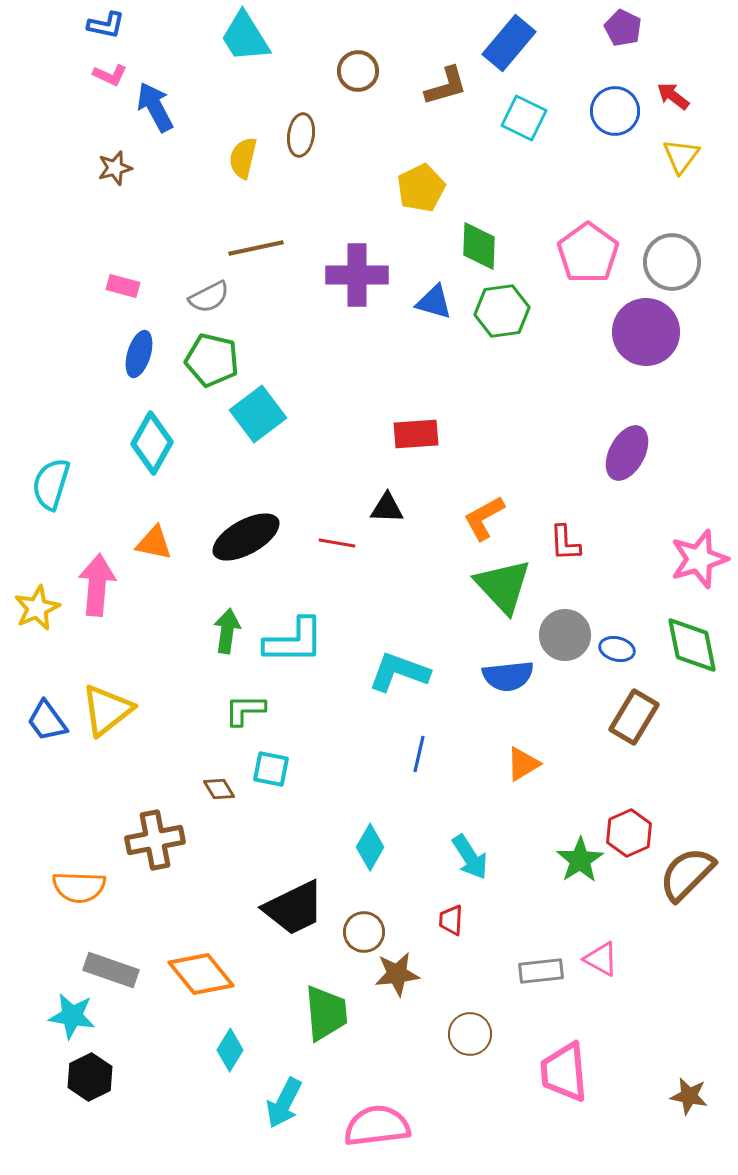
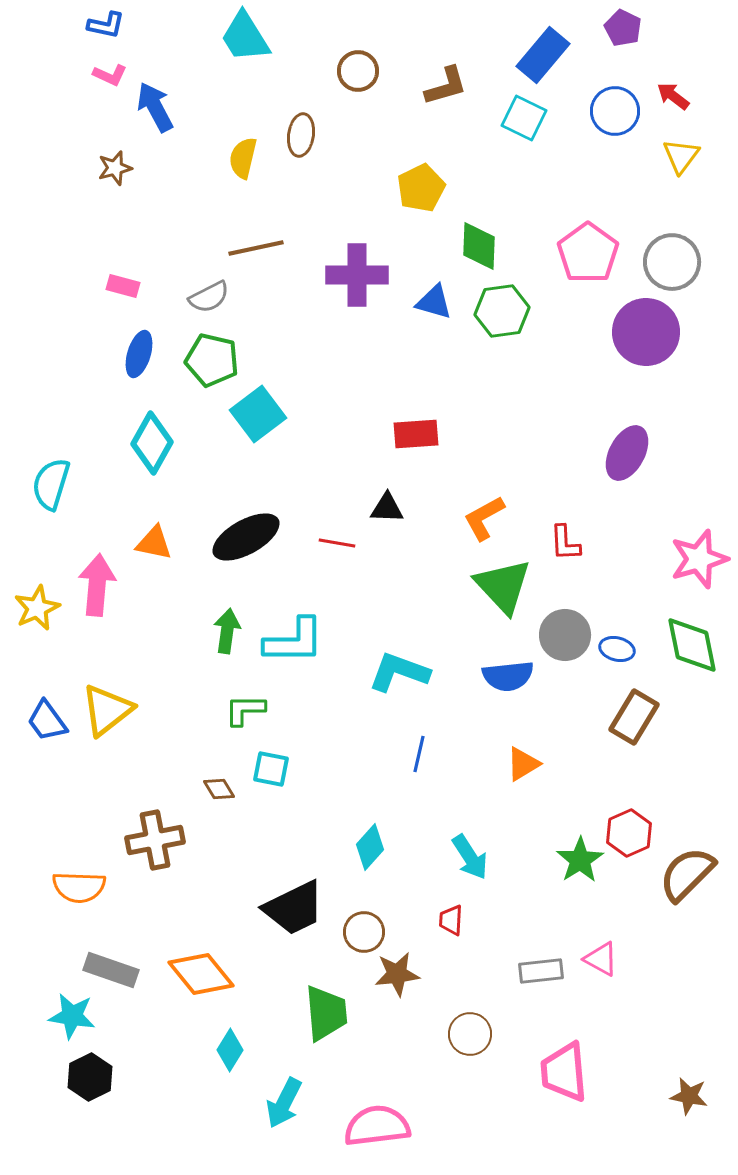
blue rectangle at (509, 43): moved 34 px right, 12 px down
cyan diamond at (370, 847): rotated 12 degrees clockwise
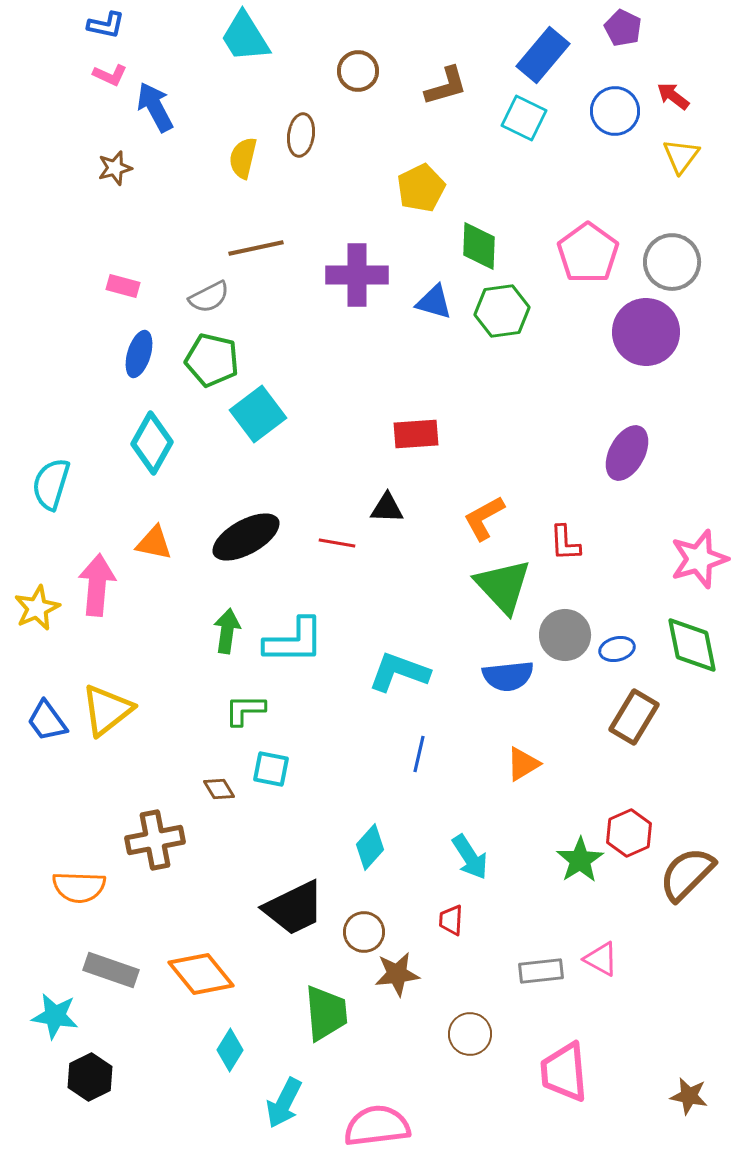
blue ellipse at (617, 649): rotated 28 degrees counterclockwise
cyan star at (72, 1016): moved 17 px left
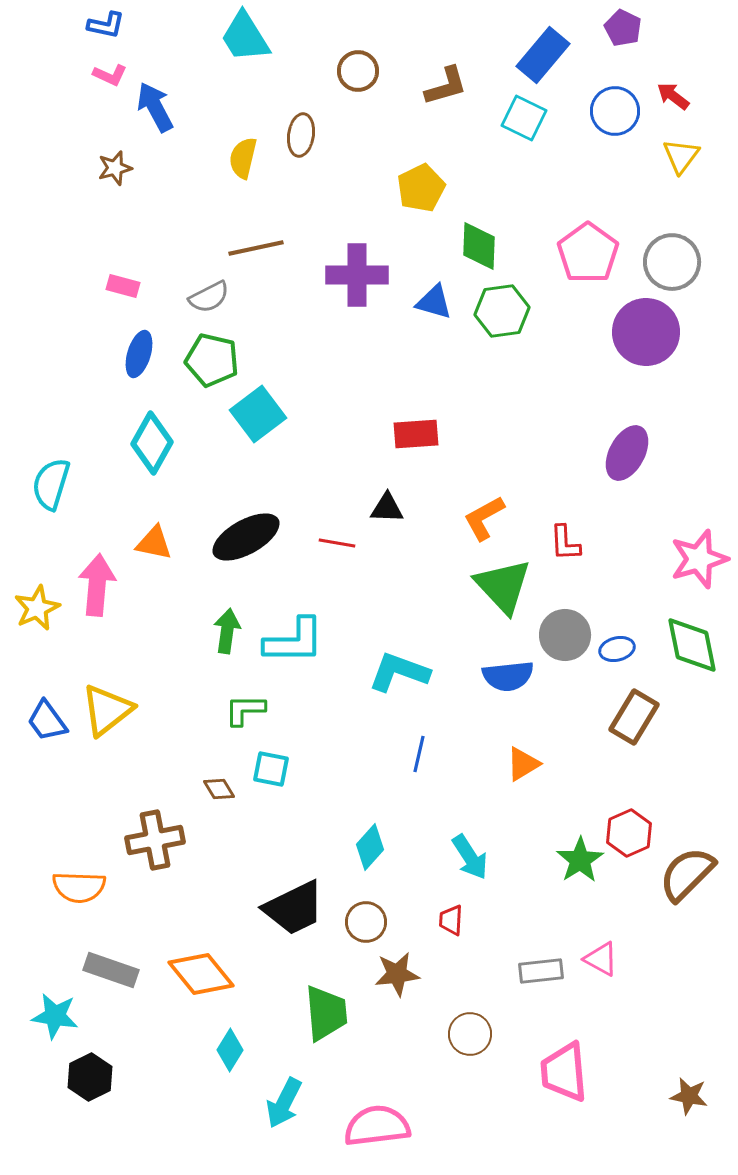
brown circle at (364, 932): moved 2 px right, 10 px up
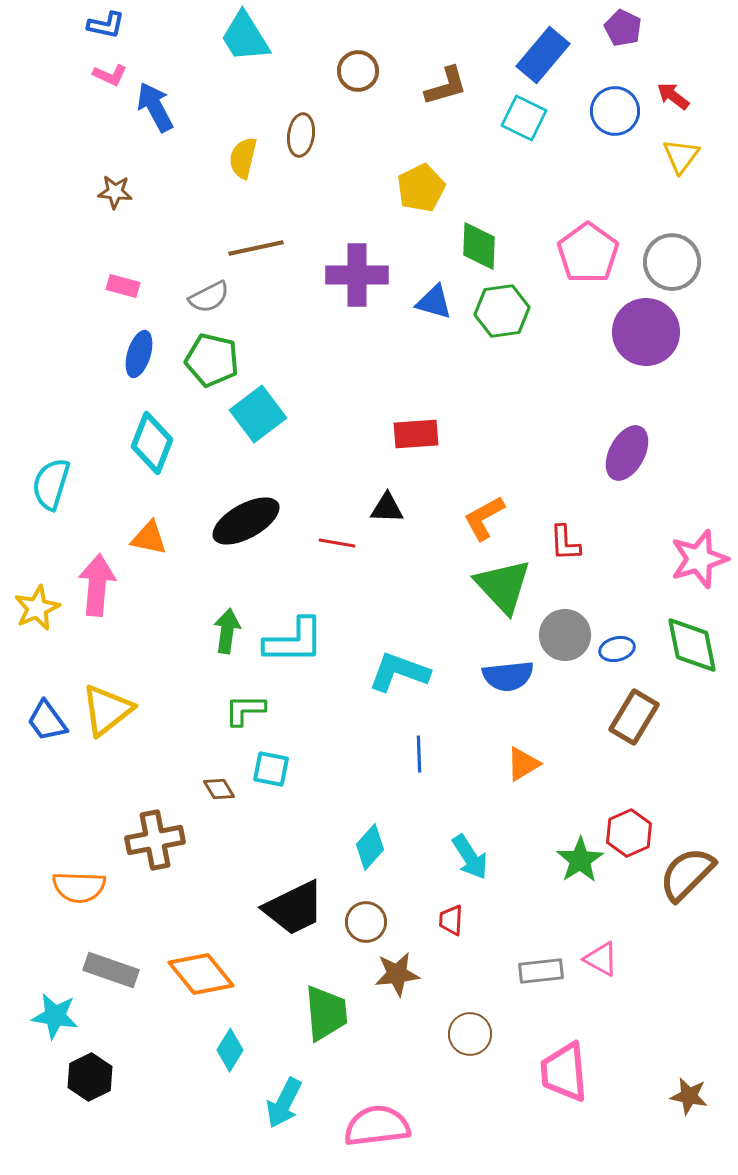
brown star at (115, 168): moved 24 px down; rotated 20 degrees clockwise
cyan diamond at (152, 443): rotated 8 degrees counterclockwise
black ellipse at (246, 537): moved 16 px up
orange triangle at (154, 543): moved 5 px left, 5 px up
blue line at (419, 754): rotated 15 degrees counterclockwise
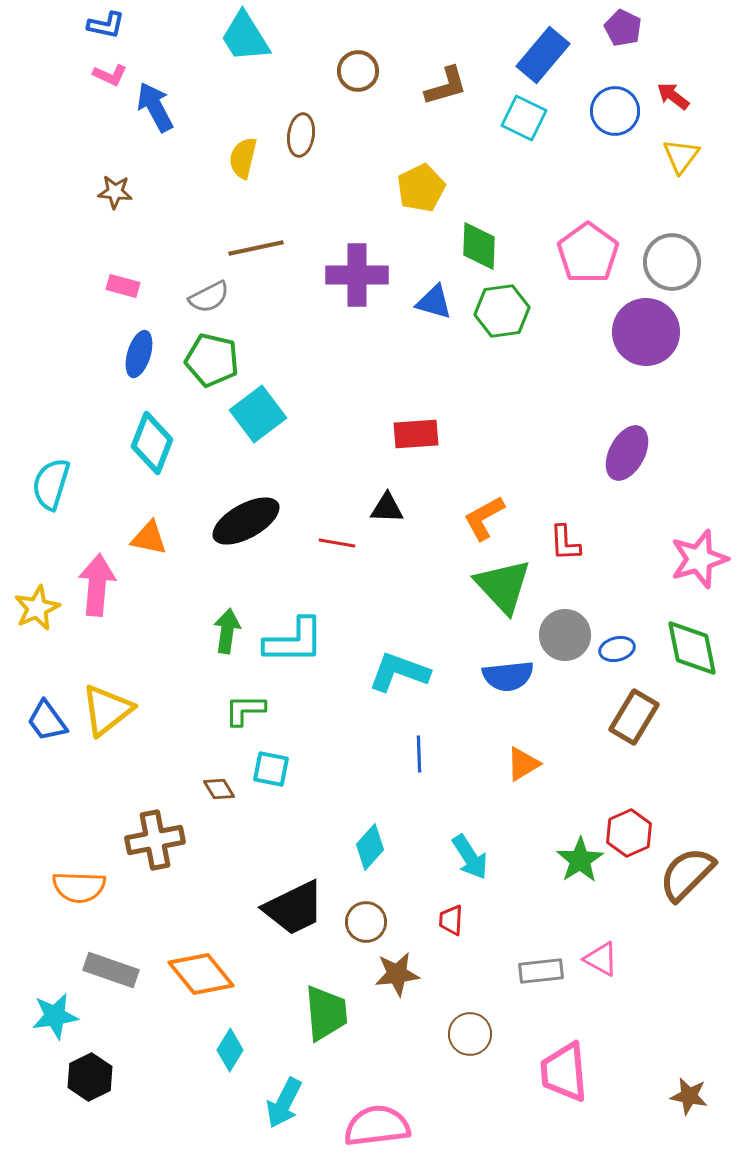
green diamond at (692, 645): moved 3 px down
cyan star at (55, 1016): rotated 18 degrees counterclockwise
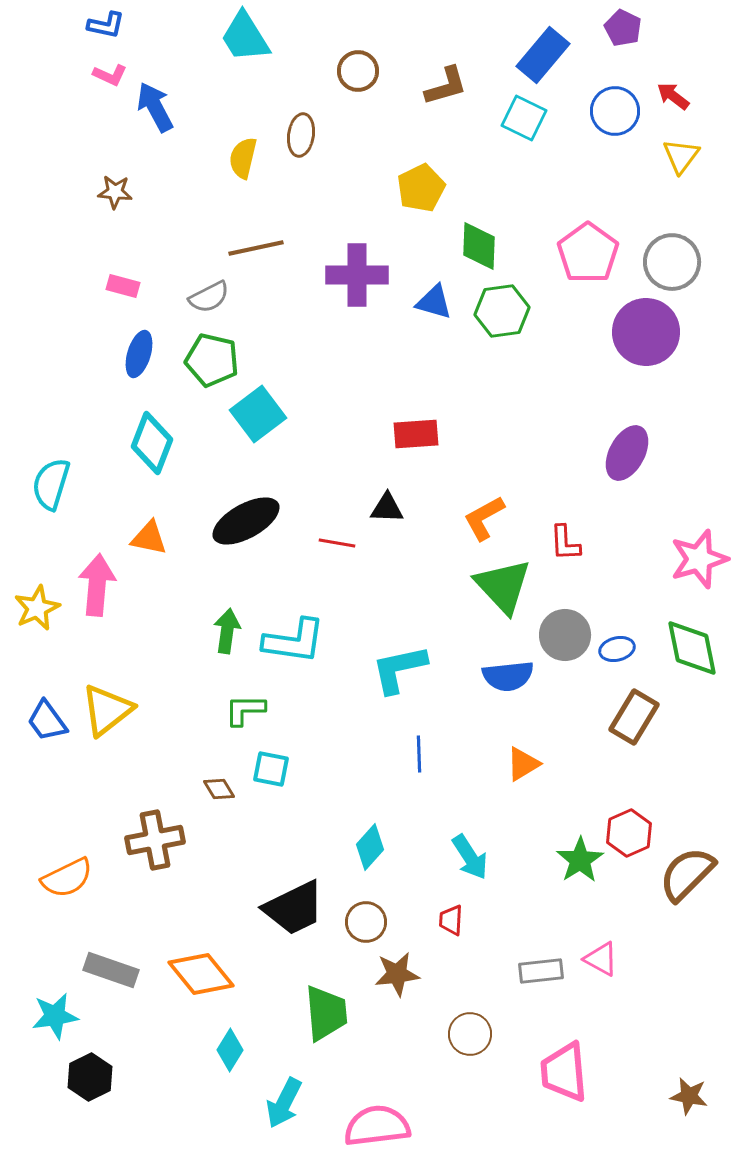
cyan L-shape at (294, 641): rotated 8 degrees clockwise
cyan L-shape at (399, 672): moved 3 px up; rotated 32 degrees counterclockwise
orange semicircle at (79, 887): moved 12 px left, 9 px up; rotated 28 degrees counterclockwise
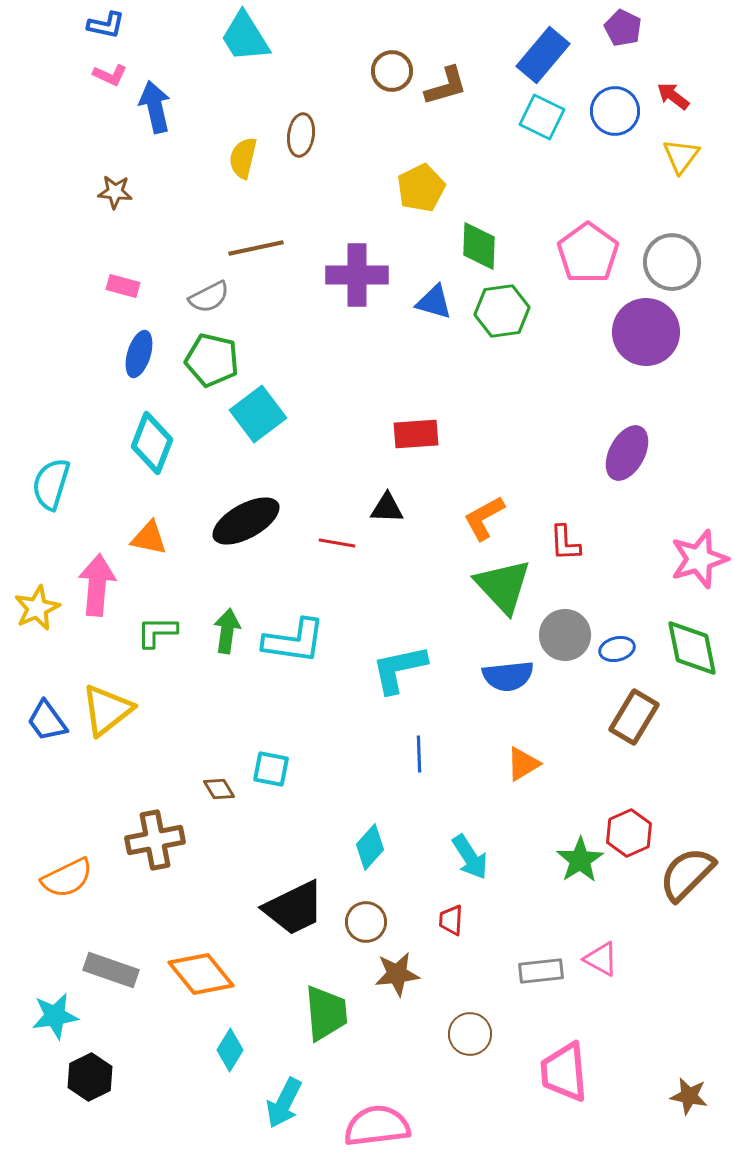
brown circle at (358, 71): moved 34 px right
blue arrow at (155, 107): rotated 15 degrees clockwise
cyan square at (524, 118): moved 18 px right, 1 px up
green L-shape at (245, 710): moved 88 px left, 78 px up
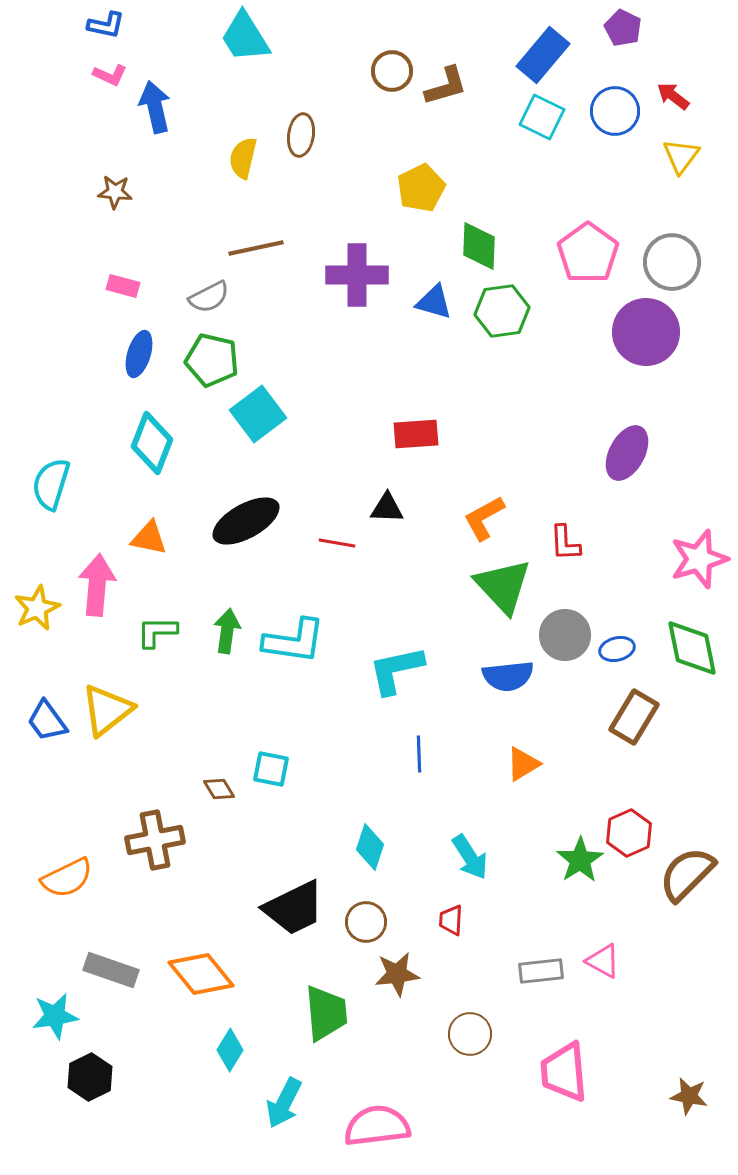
cyan L-shape at (399, 669): moved 3 px left, 1 px down
cyan diamond at (370, 847): rotated 24 degrees counterclockwise
pink triangle at (601, 959): moved 2 px right, 2 px down
